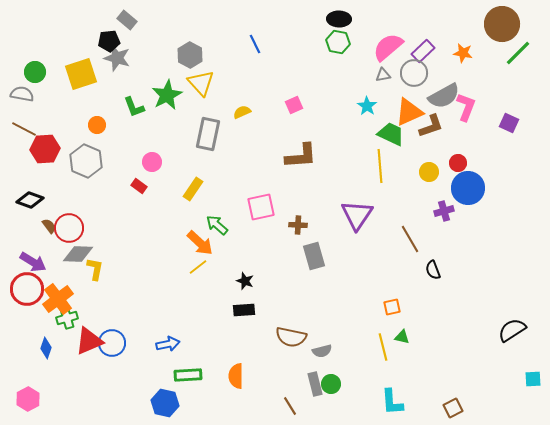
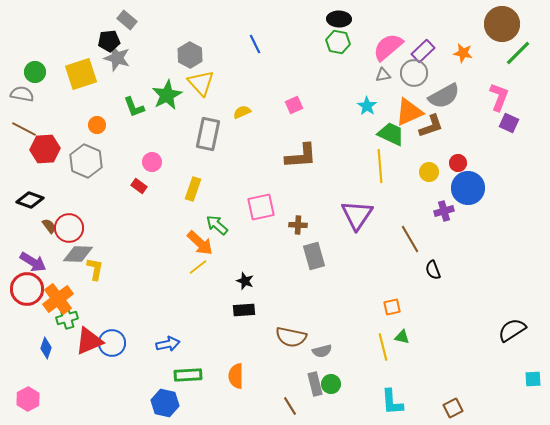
pink L-shape at (466, 107): moved 33 px right, 10 px up
yellow rectangle at (193, 189): rotated 15 degrees counterclockwise
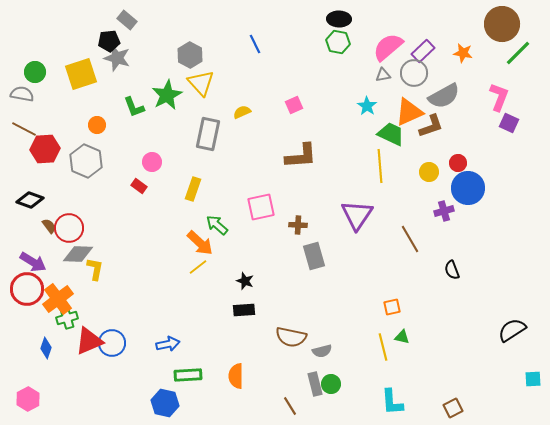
black semicircle at (433, 270): moved 19 px right
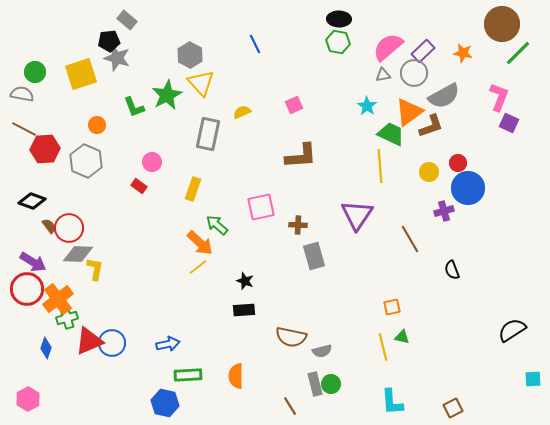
orange triangle at (409, 112): rotated 12 degrees counterclockwise
black diamond at (30, 200): moved 2 px right, 1 px down
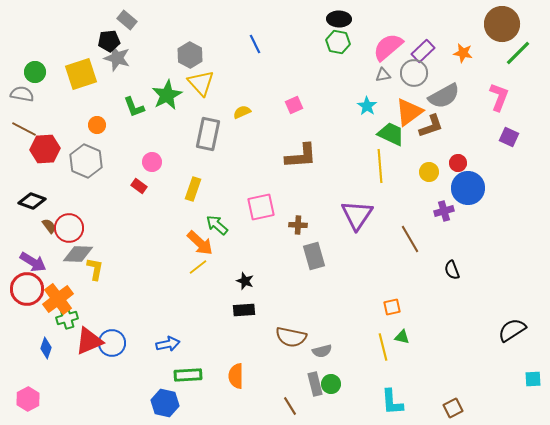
purple square at (509, 123): moved 14 px down
